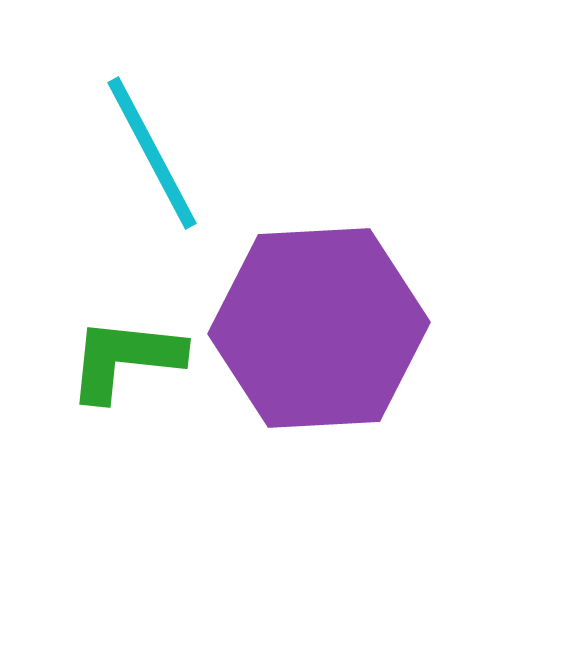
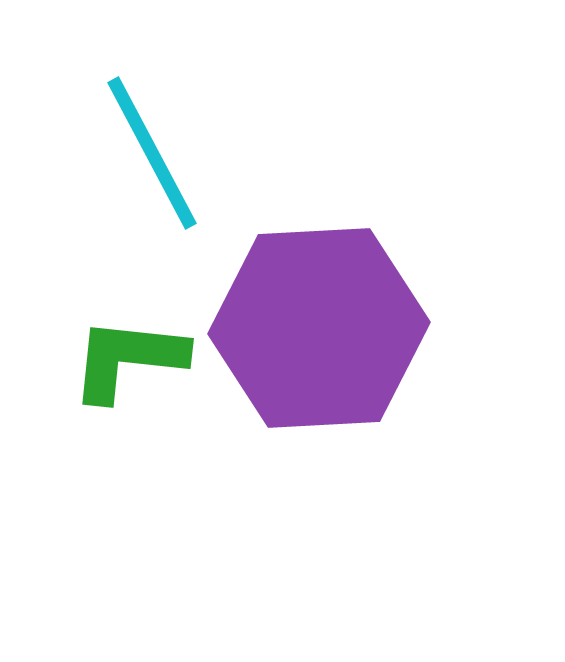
green L-shape: moved 3 px right
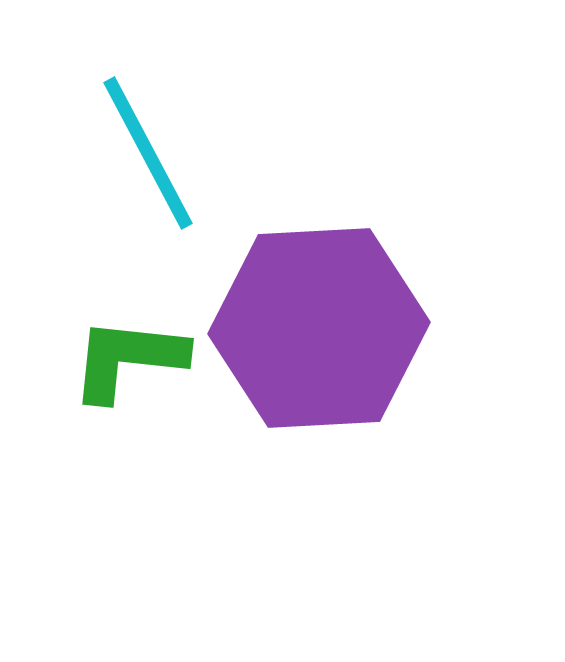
cyan line: moved 4 px left
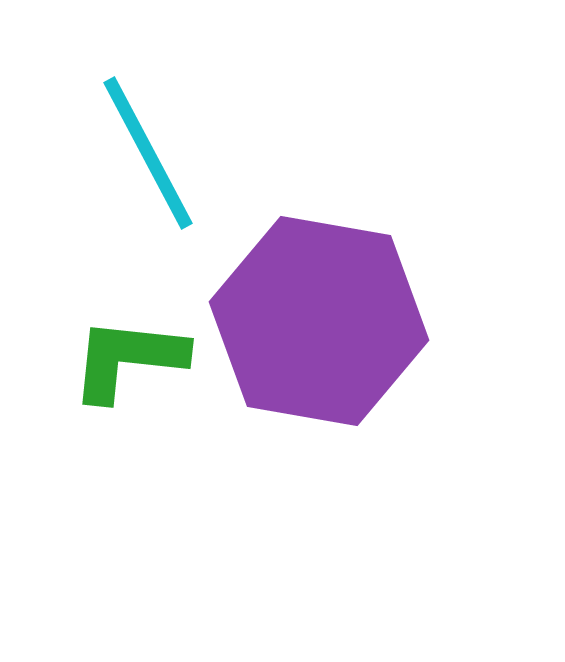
purple hexagon: moved 7 px up; rotated 13 degrees clockwise
